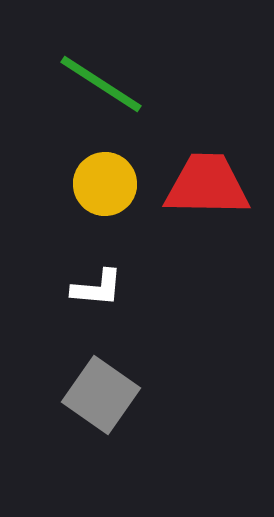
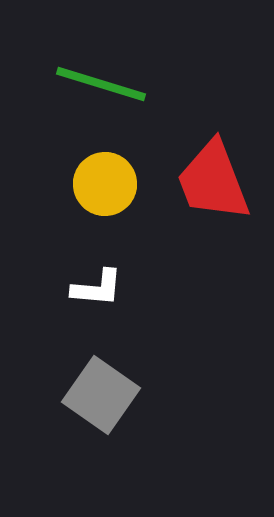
green line: rotated 16 degrees counterclockwise
red trapezoid: moved 6 px right, 4 px up; rotated 112 degrees counterclockwise
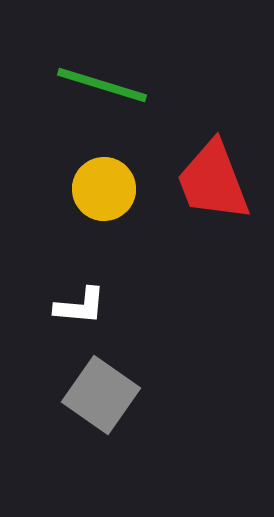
green line: moved 1 px right, 1 px down
yellow circle: moved 1 px left, 5 px down
white L-shape: moved 17 px left, 18 px down
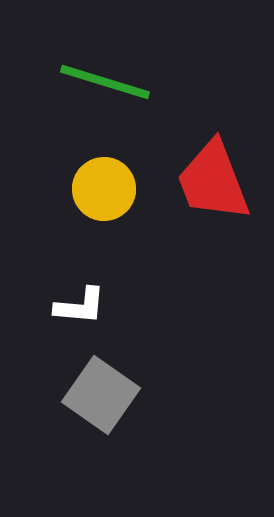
green line: moved 3 px right, 3 px up
